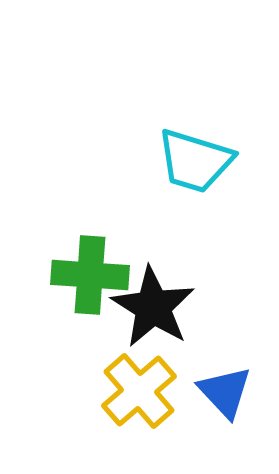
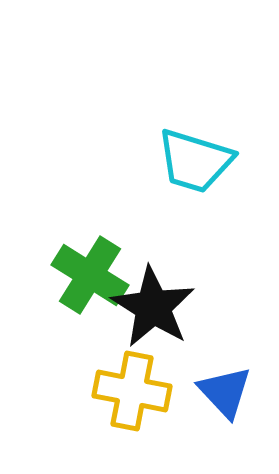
green cross: rotated 28 degrees clockwise
yellow cross: moved 7 px left; rotated 38 degrees counterclockwise
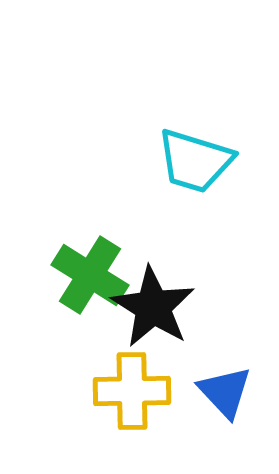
yellow cross: rotated 12 degrees counterclockwise
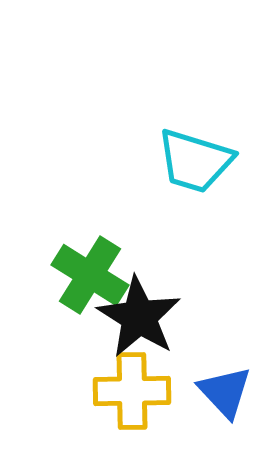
black star: moved 14 px left, 10 px down
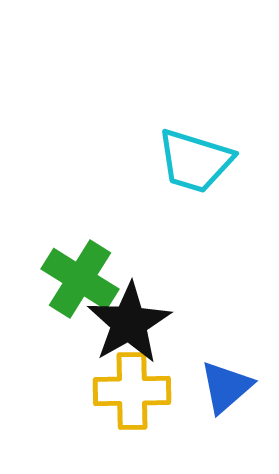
green cross: moved 10 px left, 4 px down
black star: moved 10 px left, 6 px down; rotated 10 degrees clockwise
blue triangle: moved 1 px right, 5 px up; rotated 32 degrees clockwise
